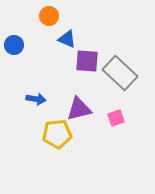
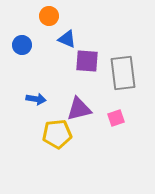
blue circle: moved 8 px right
gray rectangle: moved 3 px right; rotated 40 degrees clockwise
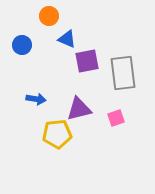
purple square: rotated 15 degrees counterclockwise
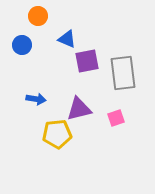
orange circle: moved 11 px left
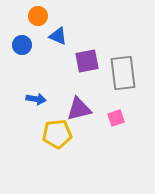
blue triangle: moved 9 px left, 3 px up
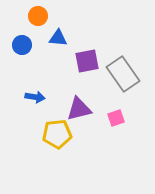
blue triangle: moved 2 px down; rotated 18 degrees counterclockwise
gray rectangle: moved 1 px down; rotated 28 degrees counterclockwise
blue arrow: moved 1 px left, 2 px up
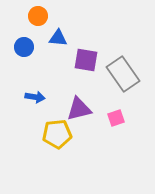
blue circle: moved 2 px right, 2 px down
purple square: moved 1 px left, 1 px up; rotated 20 degrees clockwise
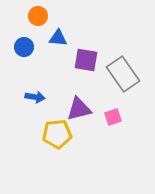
pink square: moved 3 px left, 1 px up
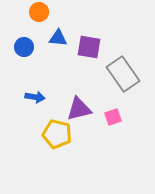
orange circle: moved 1 px right, 4 px up
purple square: moved 3 px right, 13 px up
yellow pentagon: rotated 20 degrees clockwise
